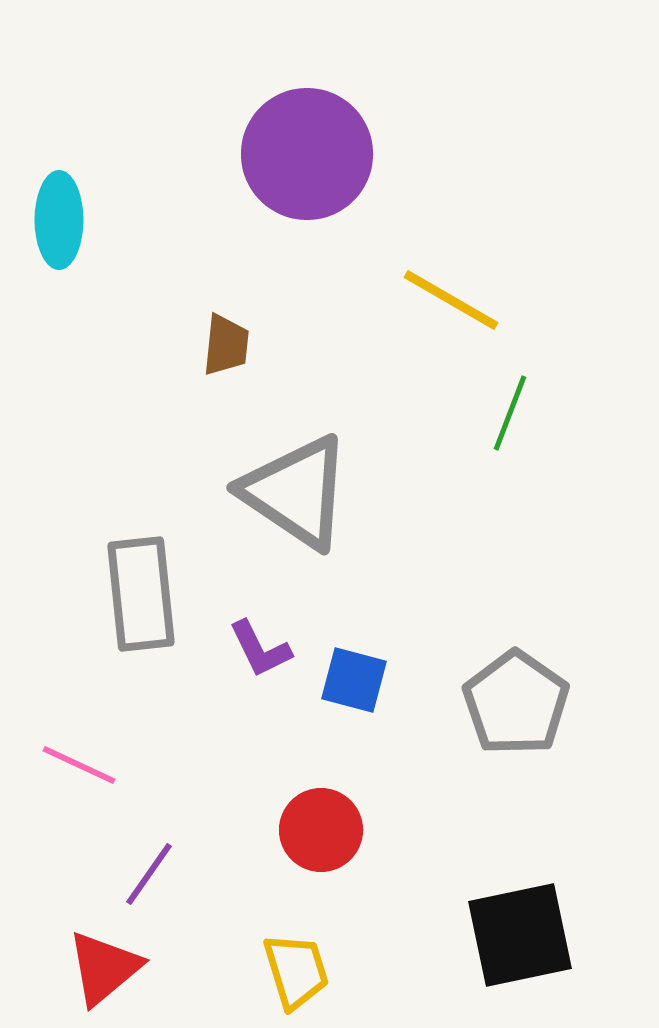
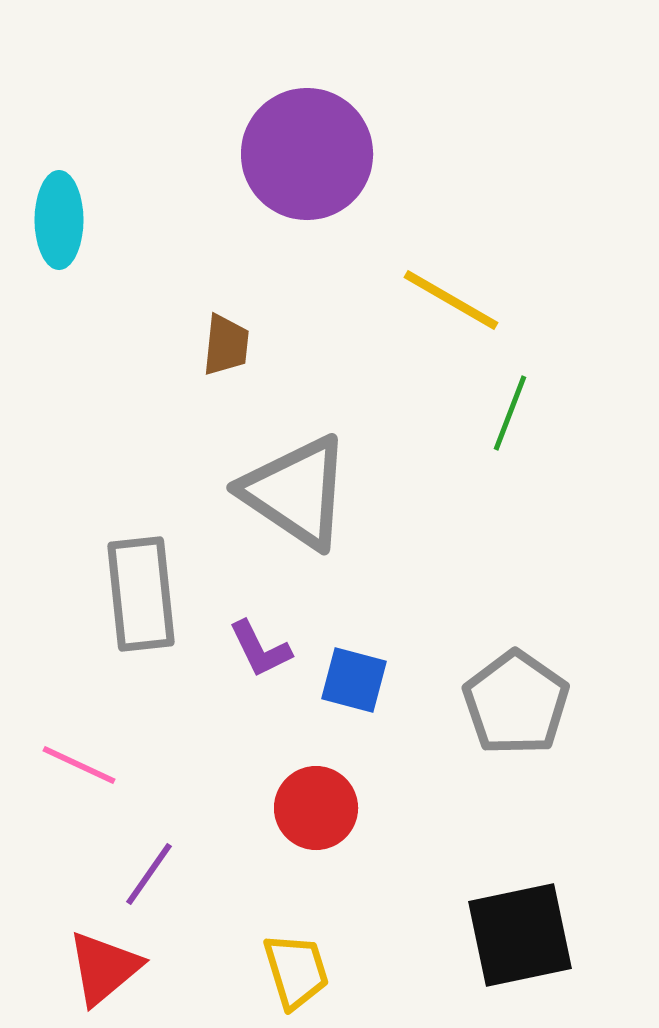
red circle: moved 5 px left, 22 px up
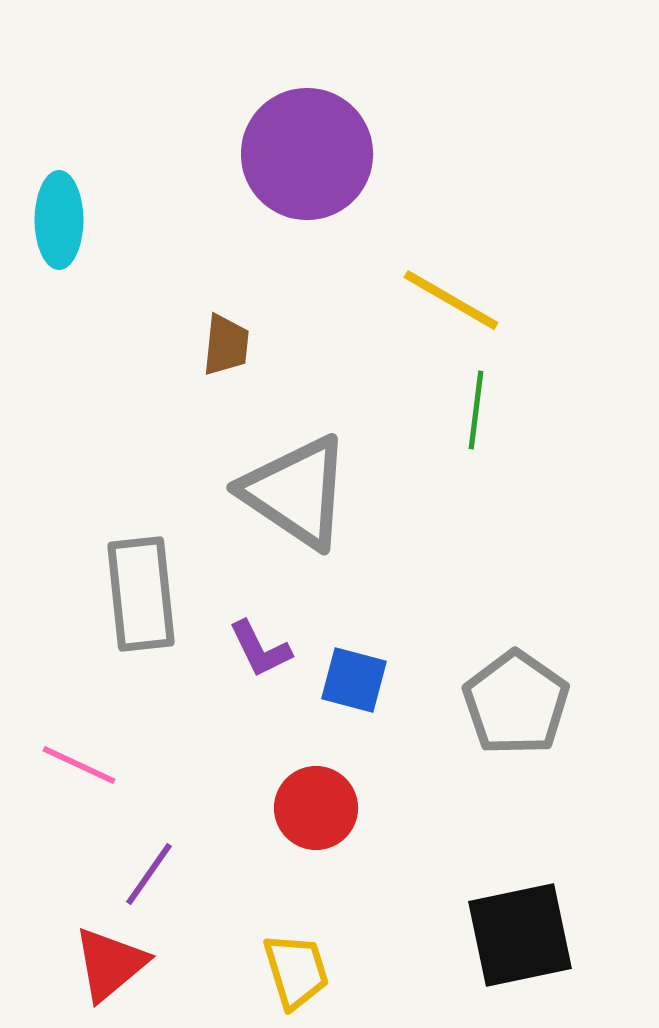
green line: moved 34 px left, 3 px up; rotated 14 degrees counterclockwise
red triangle: moved 6 px right, 4 px up
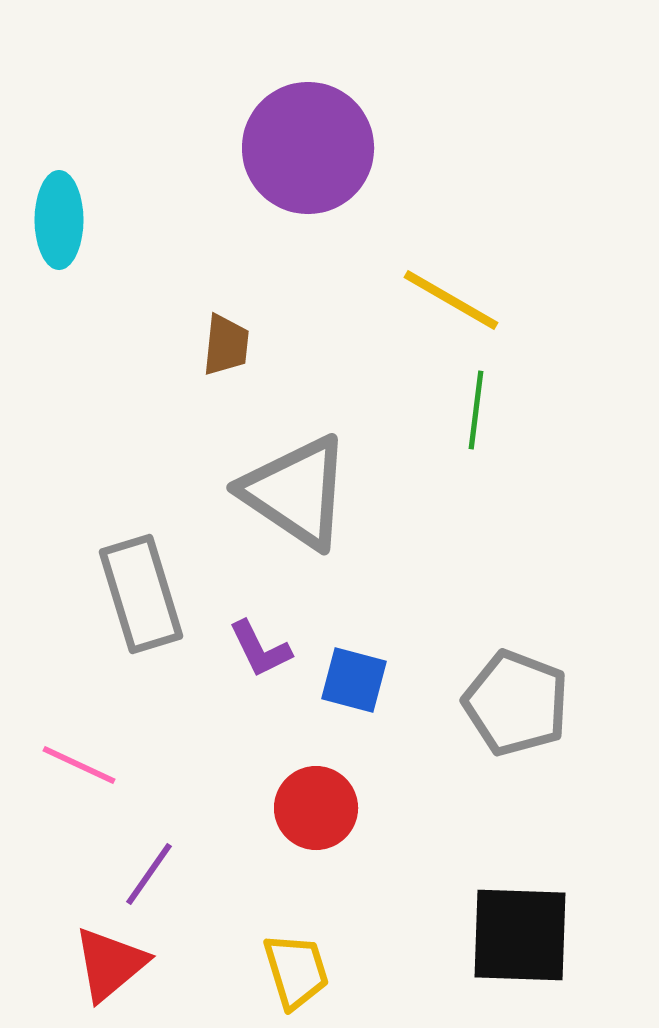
purple circle: moved 1 px right, 6 px up
gray rectangle: rotated 11 degrees counterclockwise
gray pentagon: rotated 14 degrees counterclockwise
black square: rotated 14 degrees clockwise
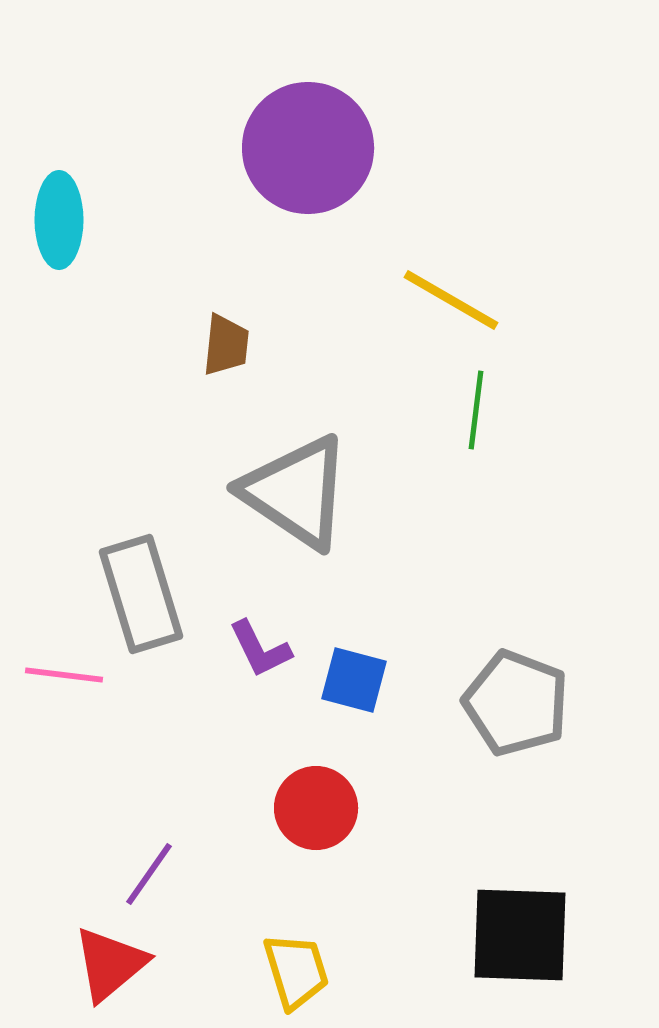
pink line: moved 15 px left, 90 px up; rotated 18 degrees counterclockwise
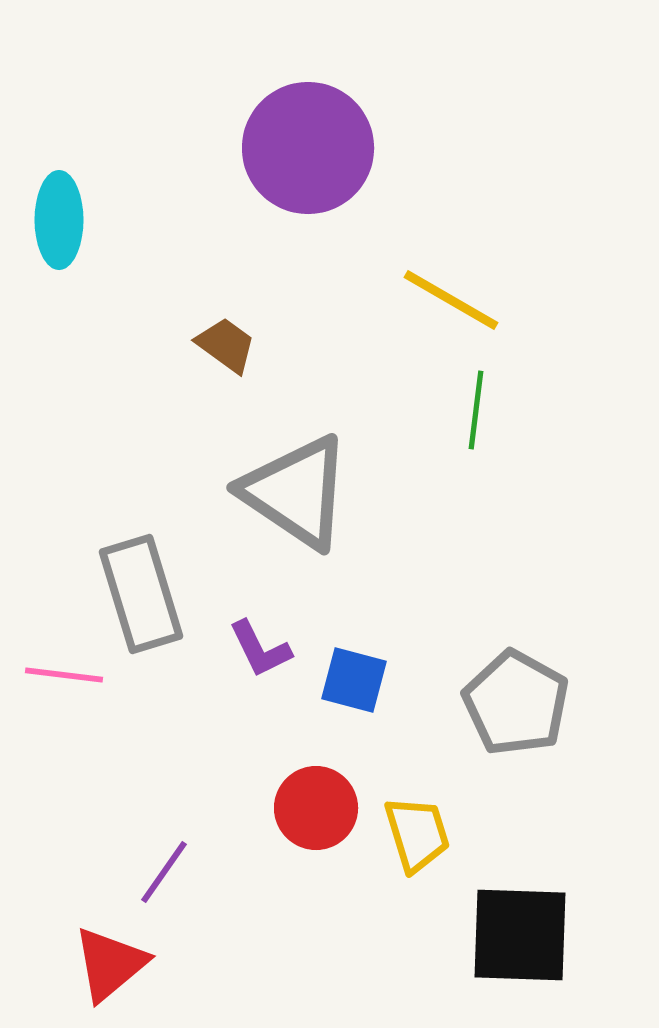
brown trapezoid: rotated 60 degrees counterclockwise
gray pentagon: rotated 8 degrees clockwise
purple line: moved 15 px right, 2 px up
yellow trapezoid: moved 121 px right, 137 px up
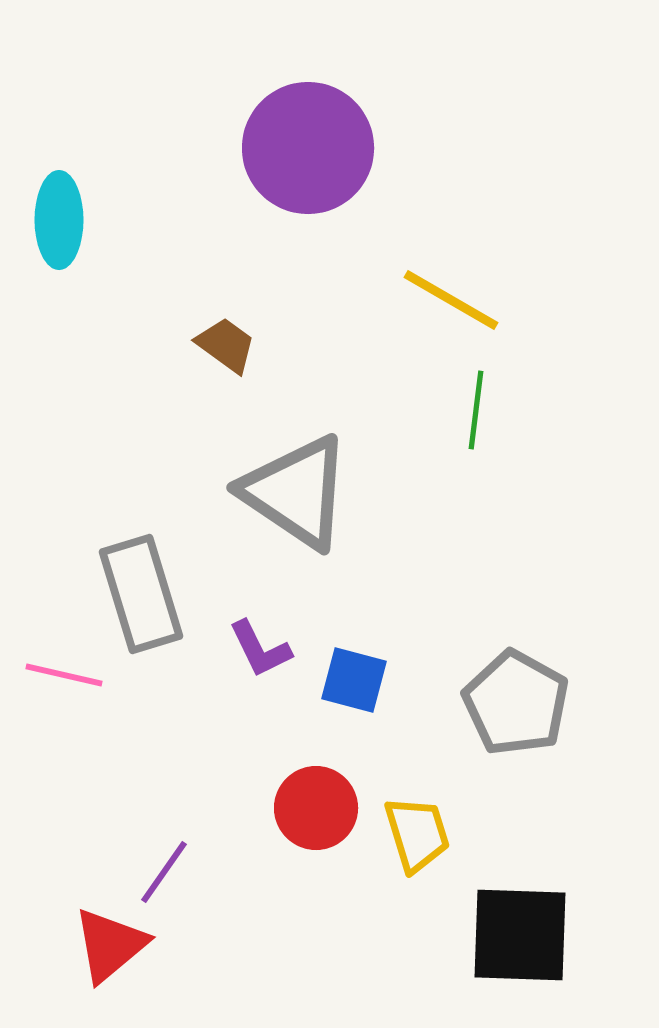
pink line: rotated 6 degrees clockwise
red triangle: moved 19 px up
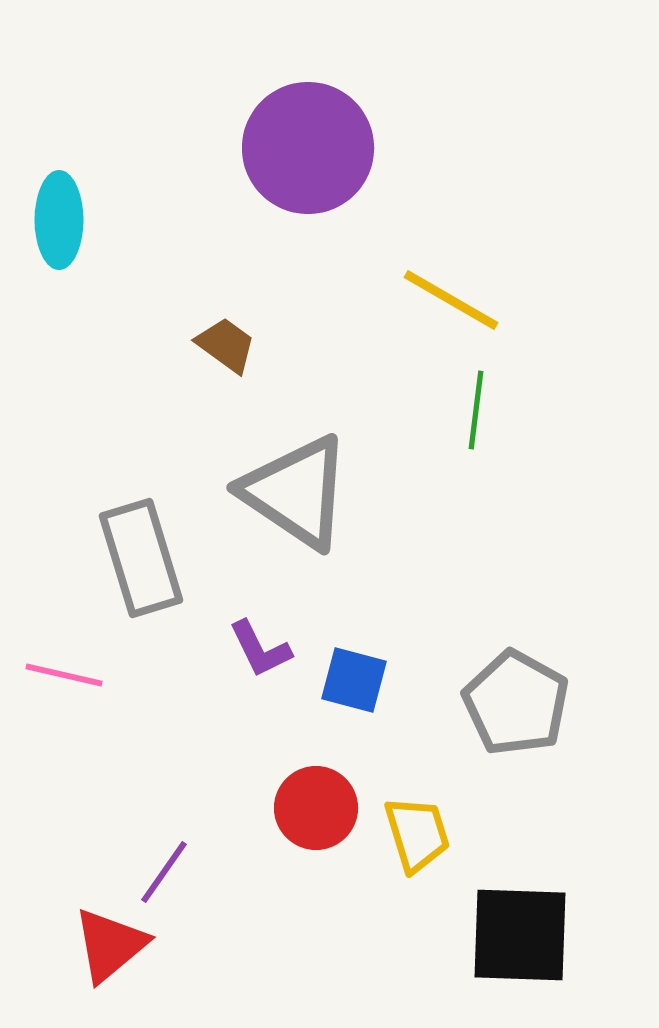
gray rectangle: moved 36 px up
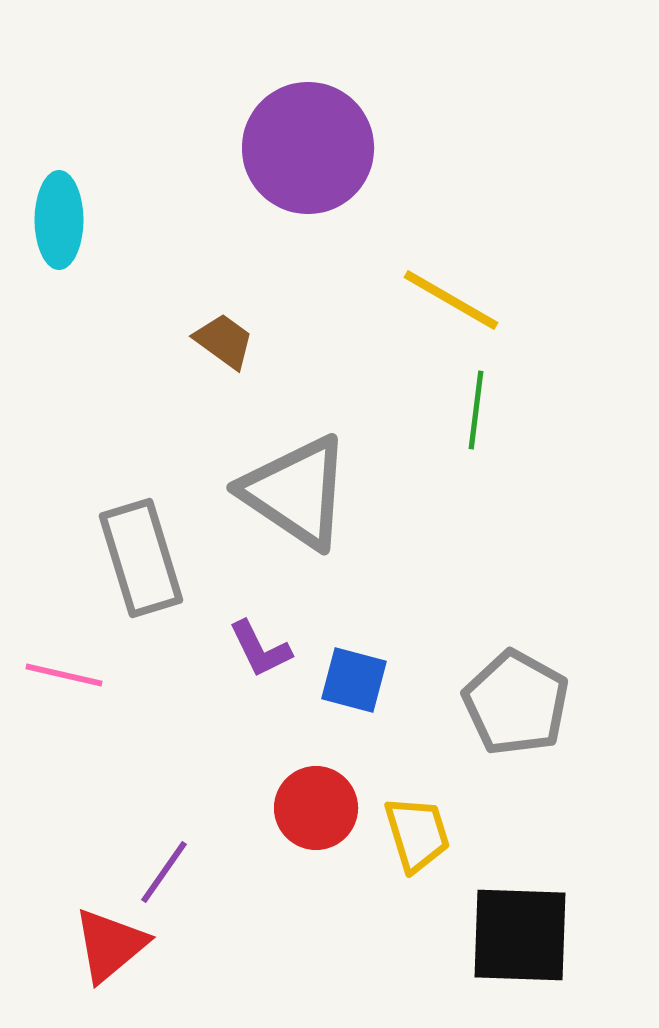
brown trapezoid: moved 2 px left, 4 px up
